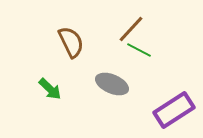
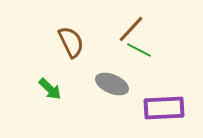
purple rectangle: moved 10 px left, 2 px up; rotated 30 degrees clockwise
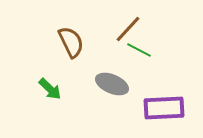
brown line: moved 3 px left
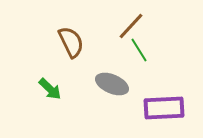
brown line: moved 3 px right, 3 px up
green line: rotated 30 degrees clockwise
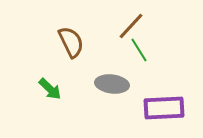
gray ellipse: rotated 16 degrees counterclockwise
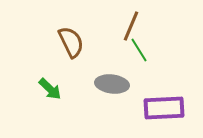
brown line: rotated 20 degrees counterclockwise
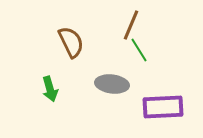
brown line: moved 1 px up
green arrow: rotated 30 degrees clockwise
purple rectangle: moved 1 px left, 1 px up
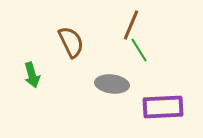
green arrow: moved 18 px left, 14 px up
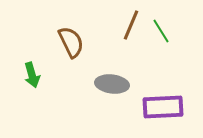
green line: moved 22 px right, 19 px up
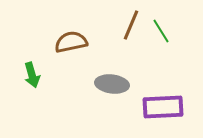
brown semicircle: rotated 76 degrees counterclockwise
